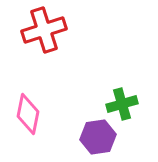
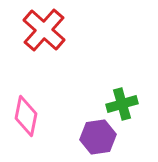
red cross: rotated 30 degrees counterclockwise
pink diamond: moved 2 px left, 2 px down
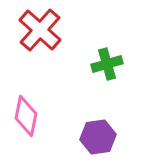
red cross: moved 4 px left
green cross: moved 15 px left, 40 px up
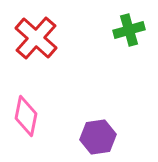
red cross: moved 4 px left, 8 px down
green cross: moved 22 px right, 34 px up
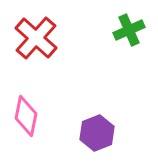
green cross: rotated 8 degrees counterclockwise
purple hexagon: moved 1 px left, 4 px up; rotated 12 degrees counterclockwise
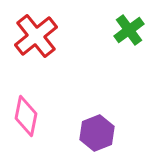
green cross: rotated 12 degrees counterclockwise
red cross: moved 2 px up; rotated 9 degrees clockwise
